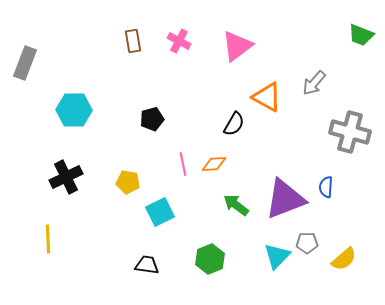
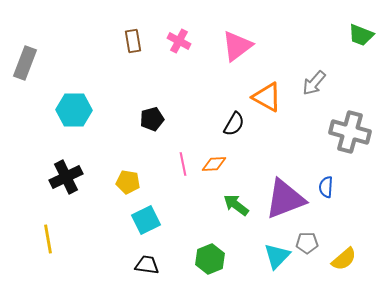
cyan square: moved 14 px left, 8 px down
yellow line: rotated 8 degrees counterclockwise
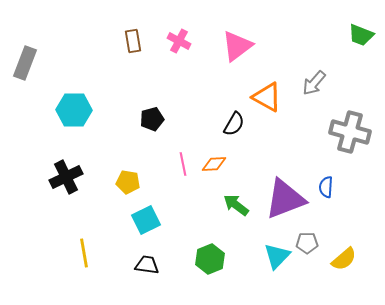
yellow line: moved 36 px right, 14 px down
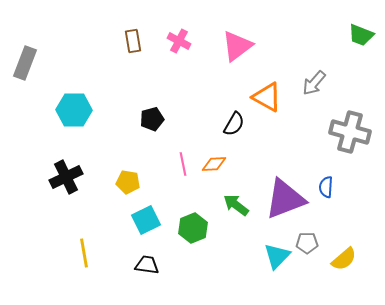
green hexagon: moved 17 px left, 31 px up
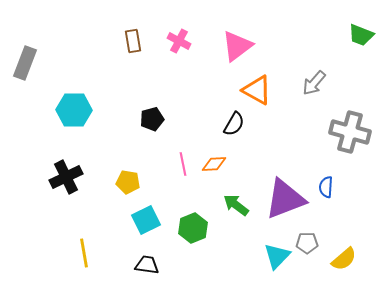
orange triangle: moved 10 px left, 7 px up
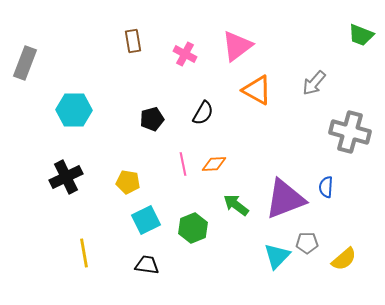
pink cross: moved 6 px right, 13 px down
black semicircle: moved 31 px left, 11 px up
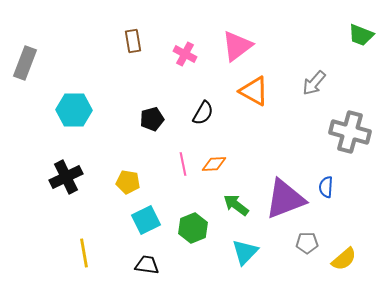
orange triangle: moved 3 px left, 1 px down
cyan triangle: moved 32 px left, 4 px up
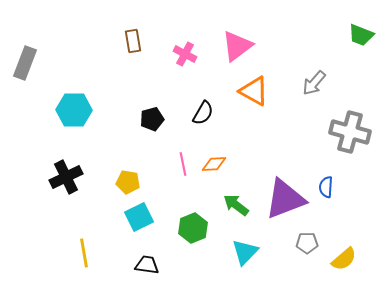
cyan square: moved 7 px left, 3 px up
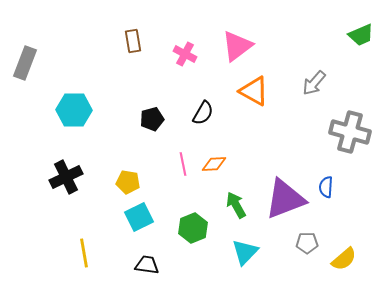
green trapezoid: rotated 44 degrees counterclockwise
green arrow: rotated 24 degrees clockwise
